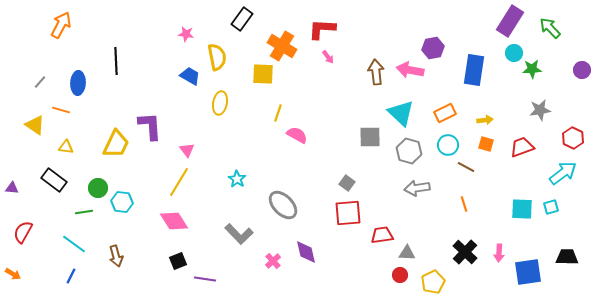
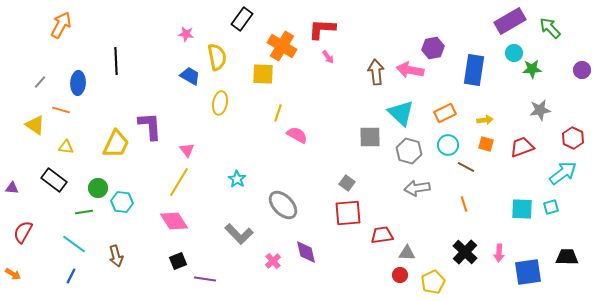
purple rectangle at (510, 21): rotated 28 degrees clockwise
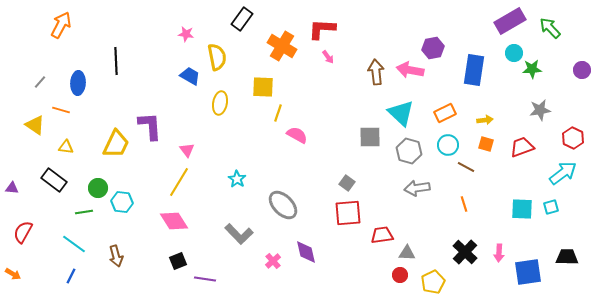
yellow square at (263, 74): moved 13 px down
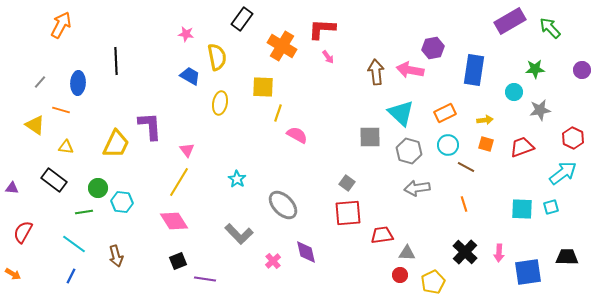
cyan circle at (514, 53): moved 39 px down
green star at (532, 69): moved 3 px right
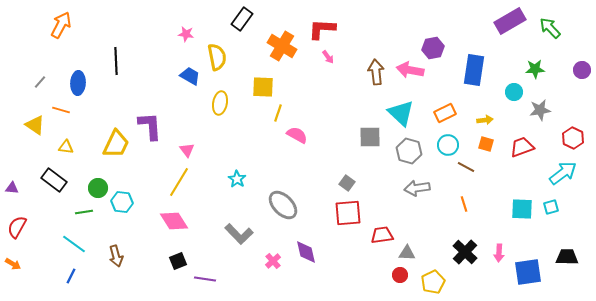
red semicircle at (23, 232): moved 6 px left, 5 px up
orange arrow at (13, 274): moved 10 px up
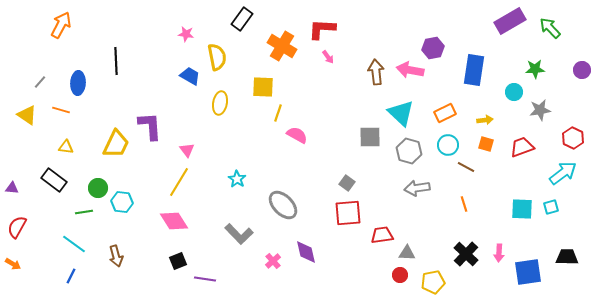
yellow triangle at (35, 125): moved 8 px left, 10 px up
black cross at (465, 252): moved 1 px right, 2 px down
yellow pentagon at (433, 282): rotated 15 degrees clockwise
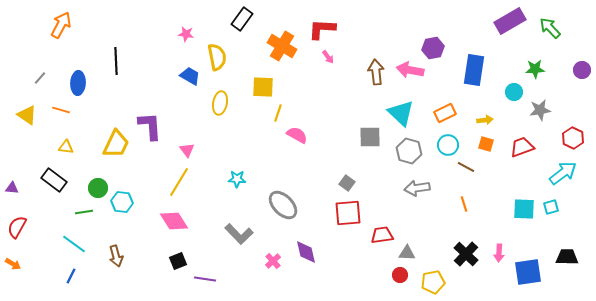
gray line at (40, 82): moved 4 px up
cyan star at (237, 179): rotated 30 degrees counterclockwise
cyan square at (522, 209): moved 2 px right
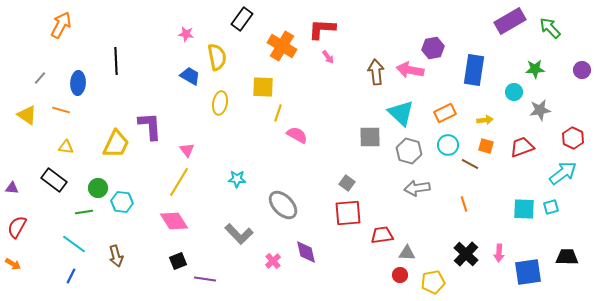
orange square at (486, 144): moved 2 px down
brown line at (466, 167): moved 4 px right, 3 px up
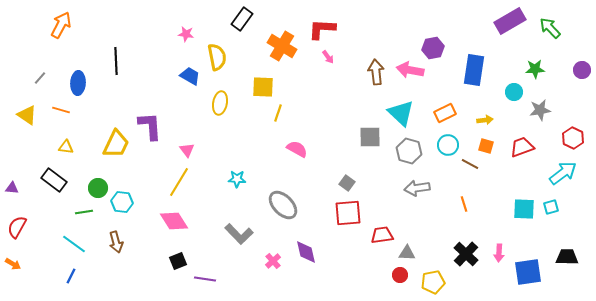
pink semicircle at (297, 135): moved 14 px down
brown arrow at (116, 256): moved 14 px up
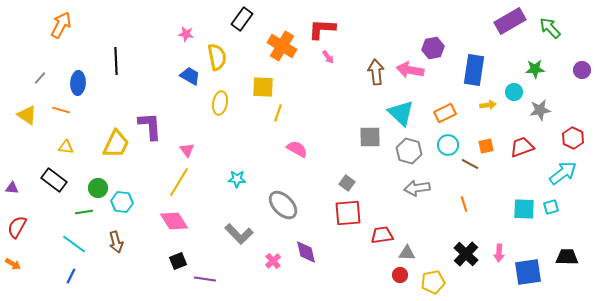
yellow arrow at (485, 120): moved 3 px right, 15 px up
orange square at (486, 146): rotated 28 degrees counterclockwise
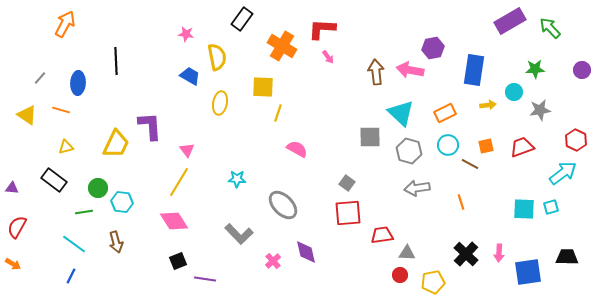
orange arrow at (61, 25): moved 4 px right, 1 px up
red hexagon at (573, 138): moved 3 px right, 2 px down
yellow triangle at (66, 147): rotated 21 degrees counterclockwise
orange line at (464, 204): moved 3 px left, 2 px up
